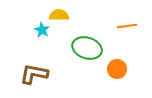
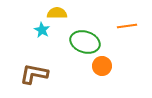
yellow semicircle: moved 2 px left, 2 px up
green ellipse: moved 2 px left, 6 px up
orange circle: moved 15 px left, 3 px up
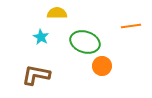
orange line: moved 4 px right
cyan star: moved 1 px left, 7 px down
brown L-shape: moved 2 px right, 1 px down
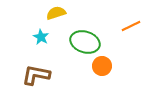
yellow semicircle: moved 1 px left; rotated 18 degrees counterclockwise
orange line: rotated 18 degrees counterclockwise
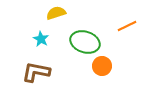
orange line: moved 4 px left
cyan star: moved 2 px down
brown L-shape: moved 3 px up
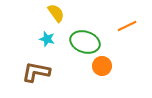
yellow semicircle: rotated 72 degrees clockwise
cyan star: moved 6 px right; rotated 14 degrees counterclockwise
